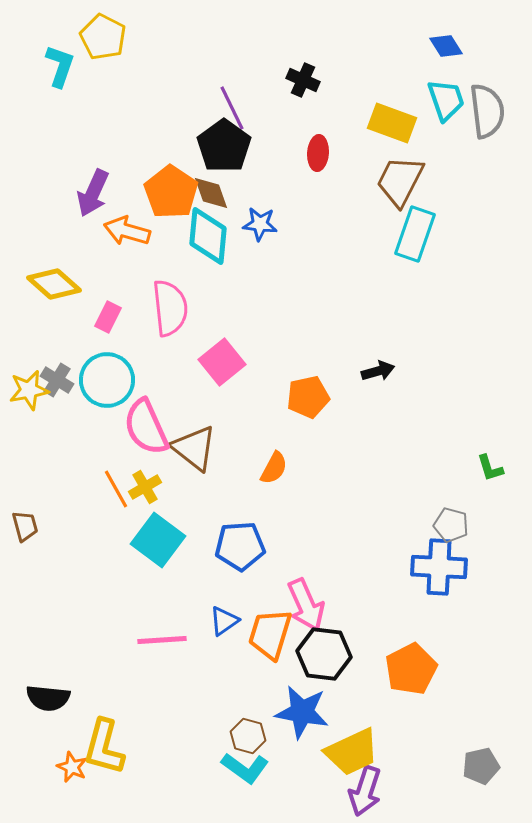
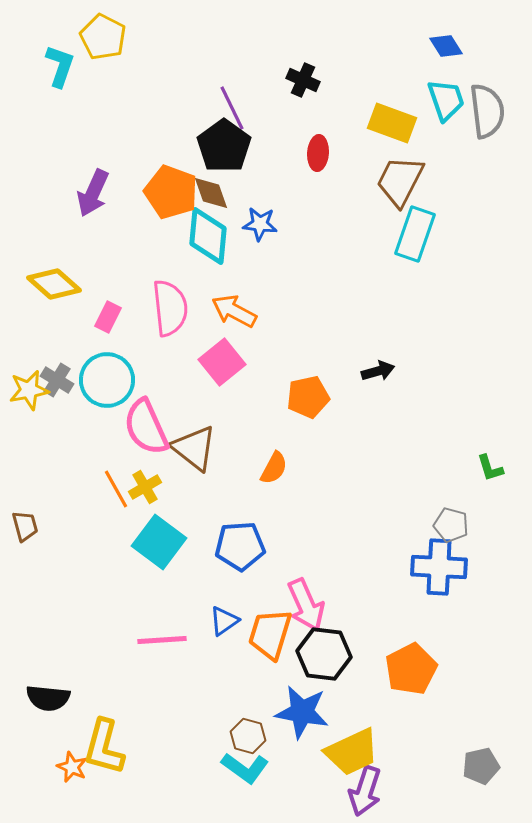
orange pentagon at (171, 192): rotated 14 degrees counterclockwise
orange arrow at (127, 231): moved 107 px right, 80 px down; rotated 12 degrees clockwise
cyan square at (158, 540): moved 1 px right, 2 px down
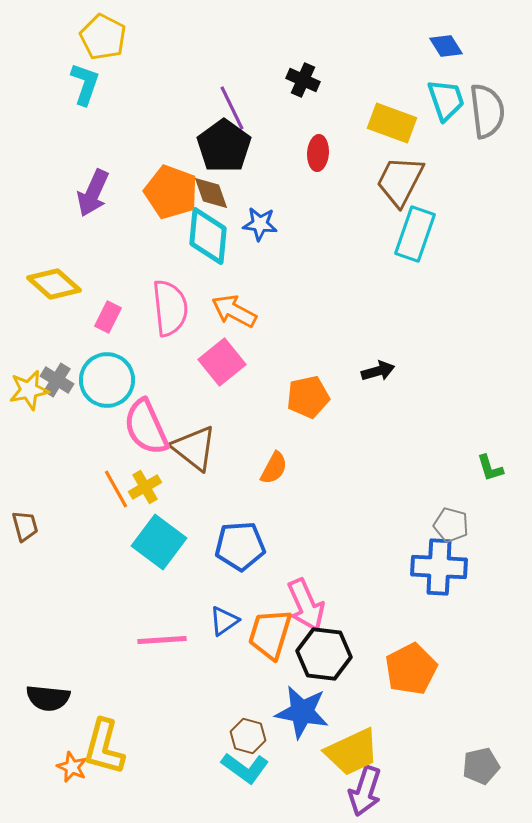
cyan L-shape at (60, 66): moved 25 px right, 18 px down
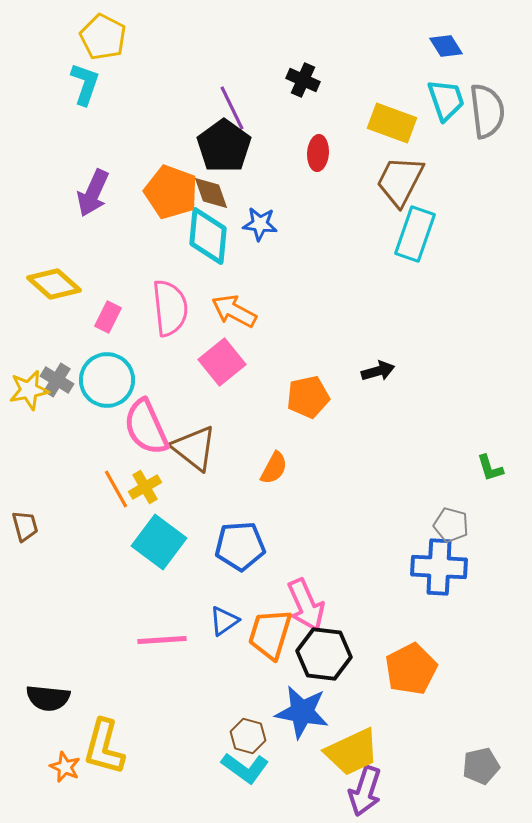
orange star at (72, 767): moved 7 px left
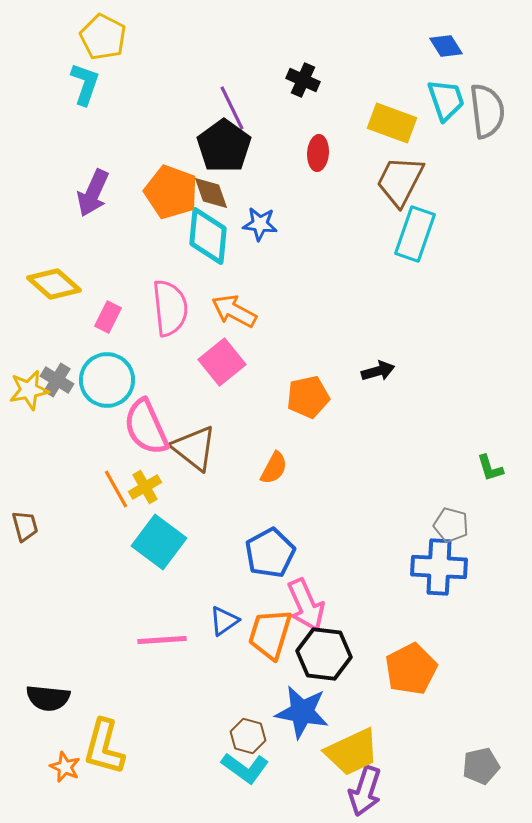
blue pentagon at (240, 546): moved 30 px right, 7 px down; rotated 24 degrees counterclockwise
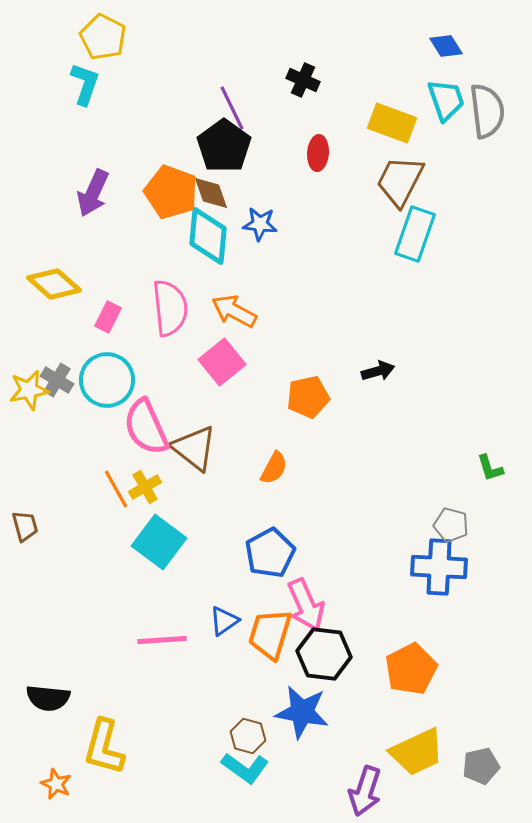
yellow trapezoid at (352, 752): moved 65 px right
orange star at (65, 767): moved 9 px left, 17 px down
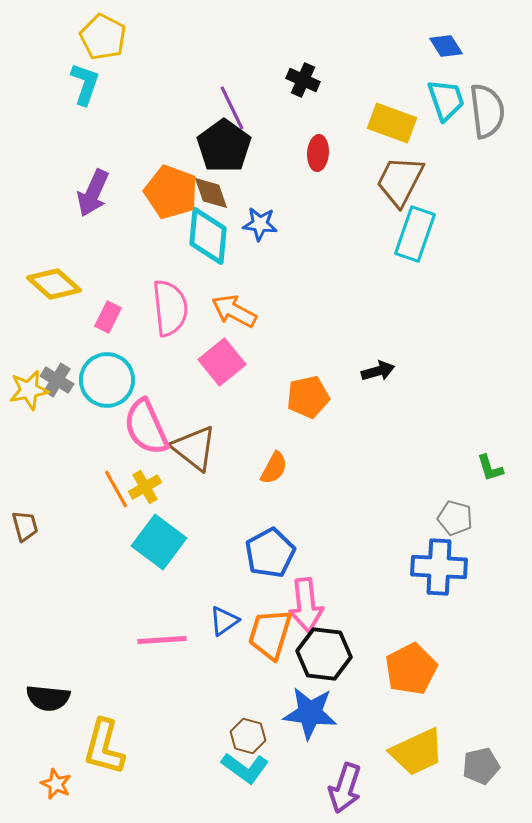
gray pentagon at (451, 525): moved 4 px right, 7 px up
pink arrow at (306, 605): rotated 18 degrees clockwise
blue star at (302, 712): moved 8 px right, 1 px down; rotated 4 degrees counterclockwise
purple arrow at (365, 791): moved 20 px left, 3 px up
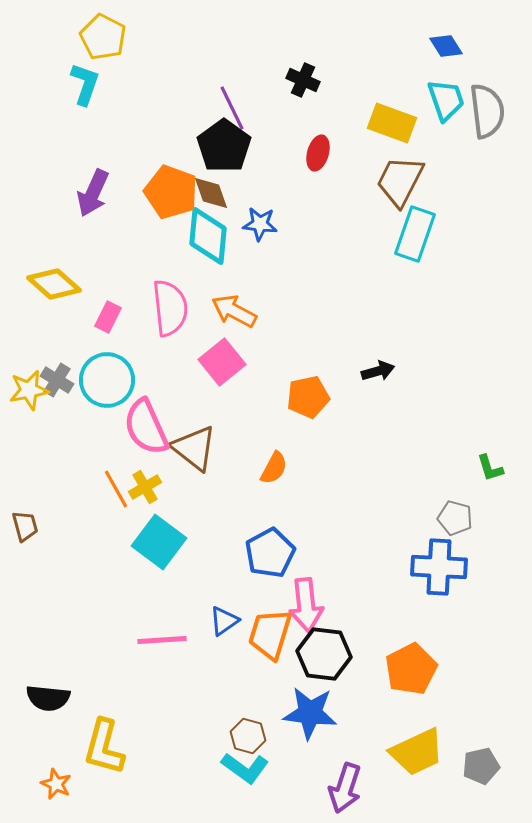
red ellipse at (318, 153): rotated 12 degrees clockwise
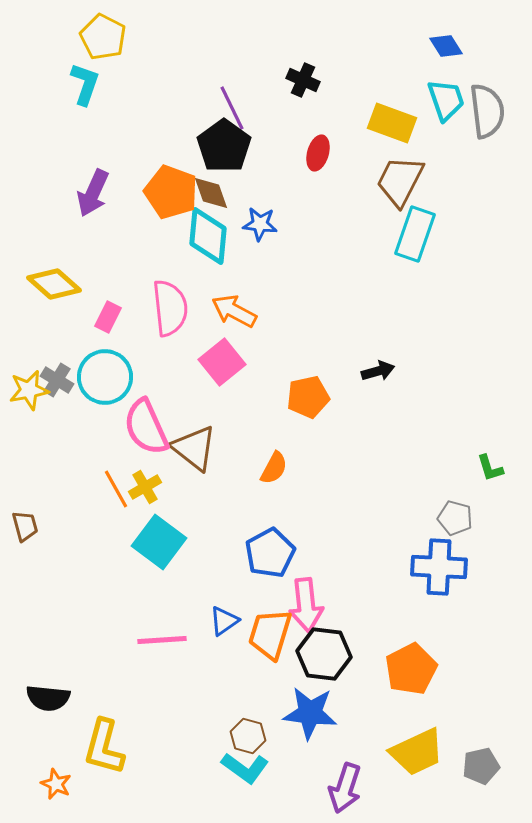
cyan circle at (107, 380): moved 2 px left, 3 px up
